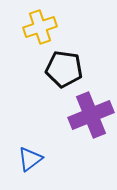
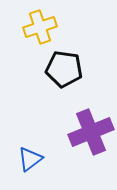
purple cross: moved 17 px down
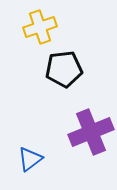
black pentagon: rotated 15 degrees counterclockwise
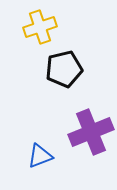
black pentagon: rotated 6 degrees counterclockwise
blue triangle: moved 10 px right, 3 px up; rotated 16 degrees clockwise
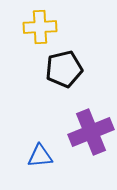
yellow cross: rotated 16 degrees clockwise
blue triangle: rotated 16 degrees clockwise
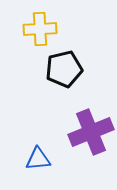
yellow cross: moved 2 px down
blue triangle: moved 2 px left, 3 px down
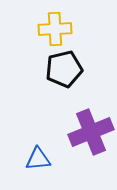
yellow cross: moved 15 px right
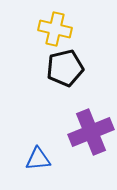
yellow cross: rotated 16 degrees clockwise
black pentagon: moved 1 px right, 1 px up
